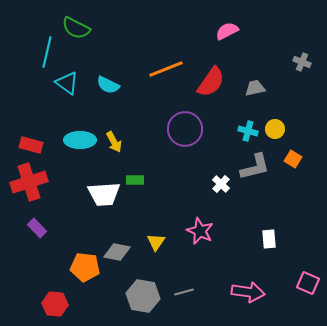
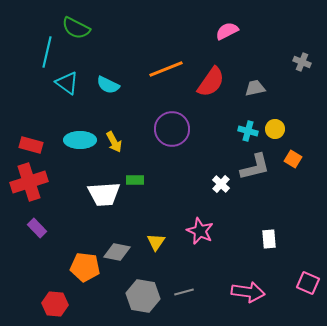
purple circle: moved 13 px left
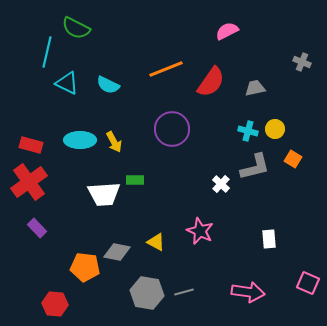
cyan triangle: rotated 10 degrees counterclockwise
red cross: rotated 18 degrees counterclockwise
yellow triangle: rotated 36 degrees counterclockwise
gray hexagon: moved 4 px right, 3 px up
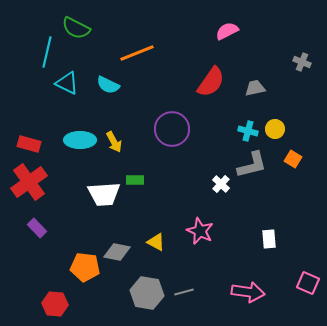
orange line: moved 29 px left, 16 px up
red rectangle: moved 2 px left, 1 px up
gray L-shape: moved 3 px left, 2 px up
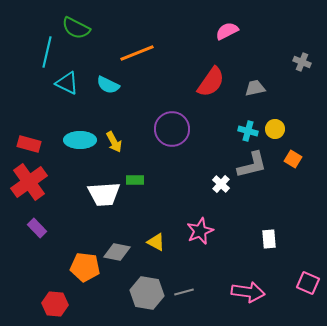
pink star: rotated 24 degrees clockwise
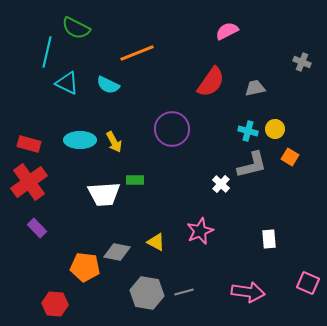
orange square: moved 3 px left, 2 px up
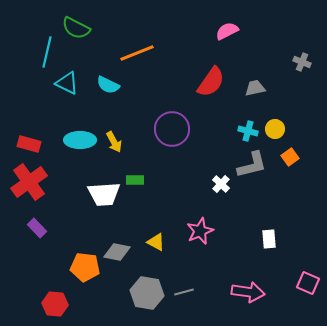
orange square: rotated 24 degrees clockwise
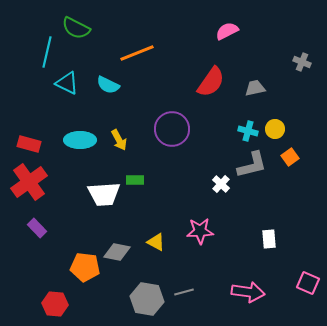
yellow arrow: moved 5 px right, 2 px up
pink star: rotated 20 degrees clockwise
gray hexagon: moved 6 px down
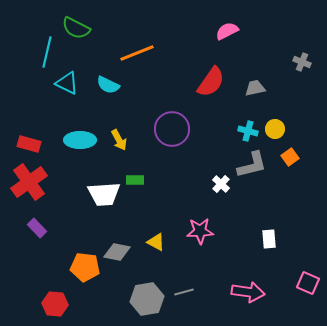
gray hexagon: rotated 20 degrees counterclockwise
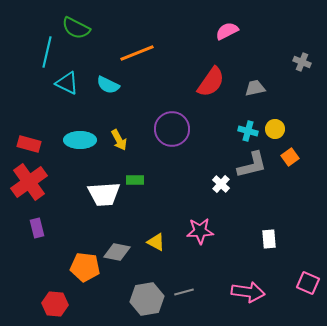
purple rectangle: rotated 30 degrees clockwise
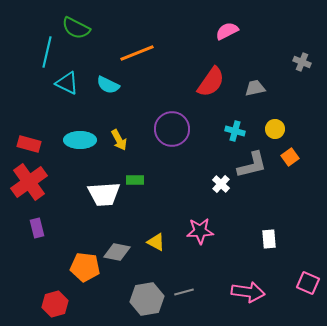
cyan cross: moved 13 px left
red hexagon: rotated 20 degrees counterclockwise
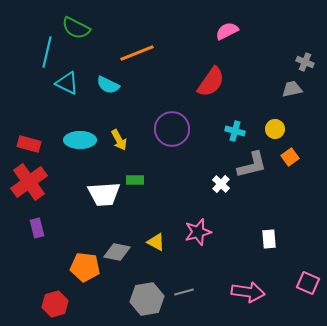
gray cross: moved 3 px right
gray trapezoid: moved 37 px right, 1 px down
pink star: moved 2 px left, 1 px down; rotated 12 degrees counterclockwise
